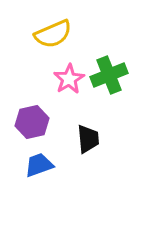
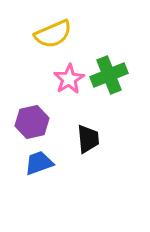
blue trapezoid: moved 2 px up
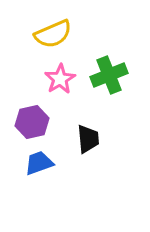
pink star: moved 9 px left
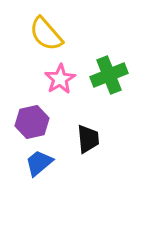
yellow semicircle: moved 7 px left; rotated 72 degrees clockwise
blue trapezoid: rotated 20 degrees counterclockwise
